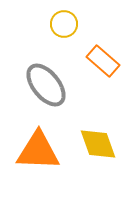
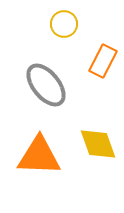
orange rectangle: rotated 76 degrees clockwise
orange triangle: moved 1 px right, 5 px down
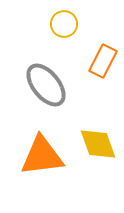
orange triangle: moved 3 px right; rotated 9 degrees counterclockwise
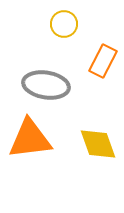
gray ellipse: rotated 42 degrees counterclockwise
orange triangle: moved 12 px left, 17 px up
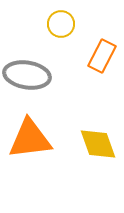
yellow circle: moved 3 px left
orange rectangle: moved 1 px left, 5 px up
gray ellipse: moved 19 px left, 10 px up
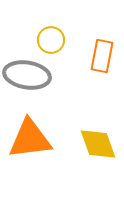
yellow circle: moved 10 px left, 16 px down
orange rectangle: rotated 16 degrees counterclockwise
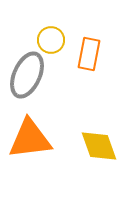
orange rectangle: moved 13 px left, 2 px up
gray ellipse: rotated 75 degrees counterclockwise
yellow diamond: moved 1 px right, 2 px down
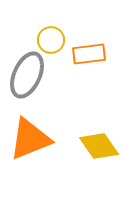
orange rectangle: rotated 72 degrees clockwise
orange triangle: rotated 15 degrees counterclockwise
yellow diamond: rotated 15 degrees counterclockwise
